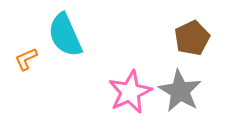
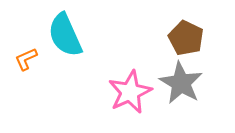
brown pentagon: moved 6 px left; rotated 20 degrees counterclockwise
gray star: moved 1 px right, 8 px up
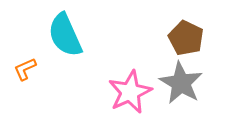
orange L-shape: moved 1 px left, 10 px down
